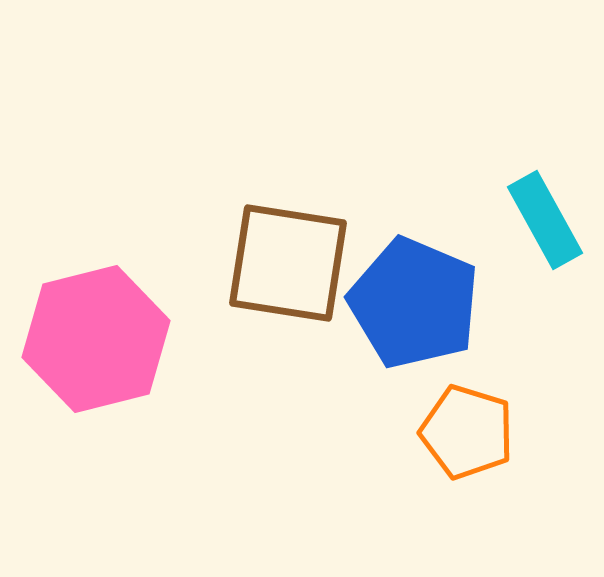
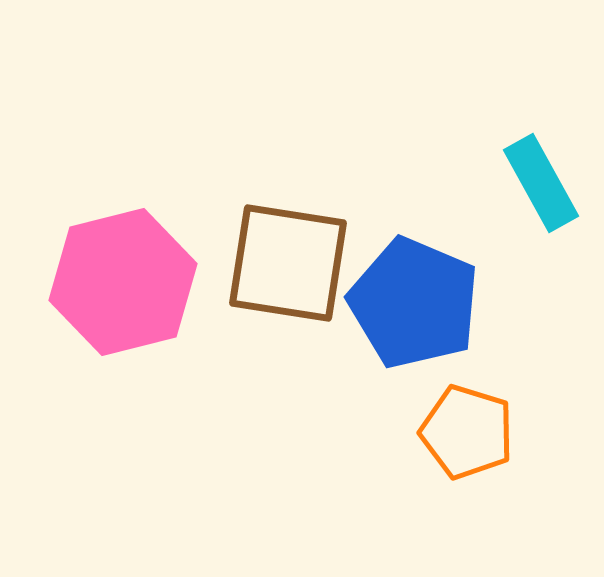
cyan rectangle: moved 4 px left, 37 px up
pink hexagon: moved 27 px right, 57 px up
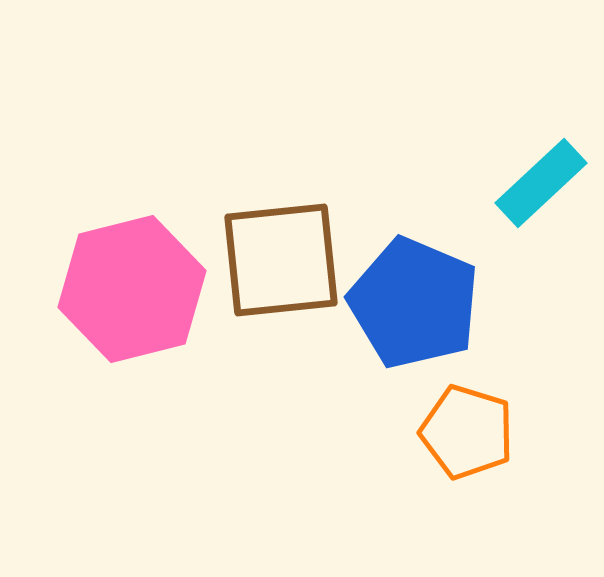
cyan rectangle: rotated 76 degrees clockwise
brown square: moved 7 px left, 3 px up; rotated 15 degrees counterclockwise
pink hexagon: moved 9 px right, 7 px down
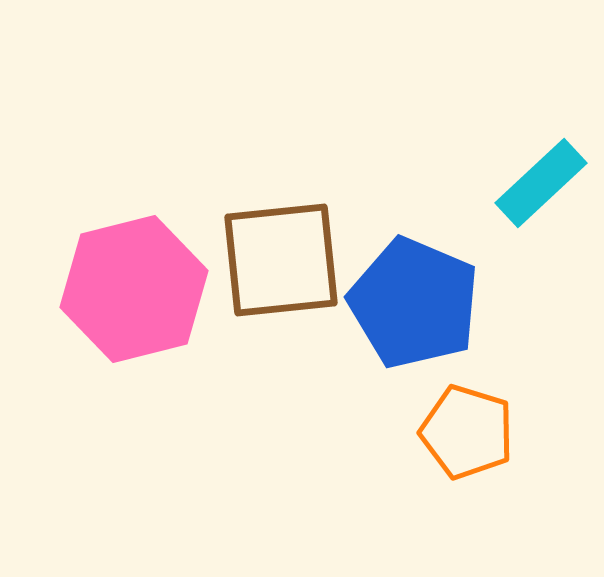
pink hexagon: moved 2 px right
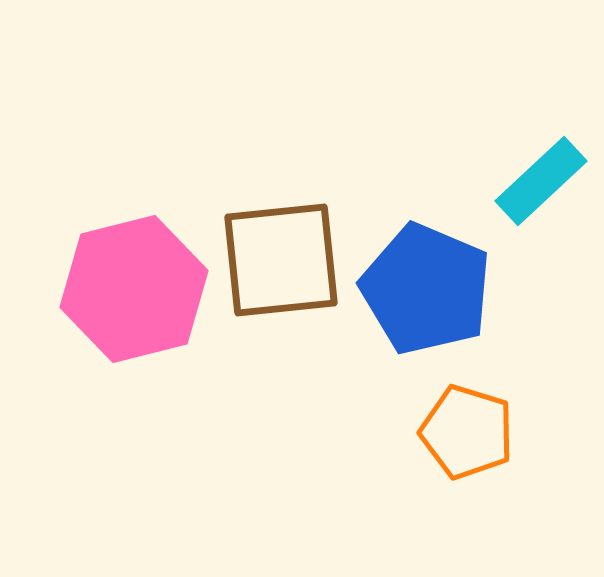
cyan rectangle: moved 2 px up
blue pentagon: moved 12 px right, 14 px up
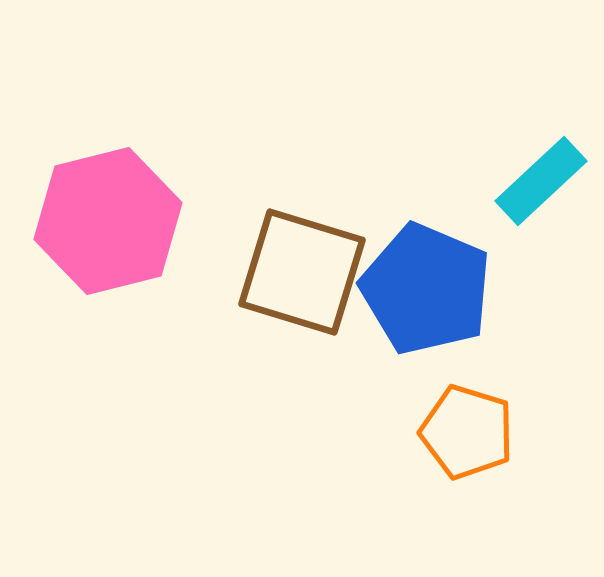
brown square: moved 21 px right, 12 px down; rotated 23 degrees clockwise
pink hexagon: moved 26 px left, 68 px up
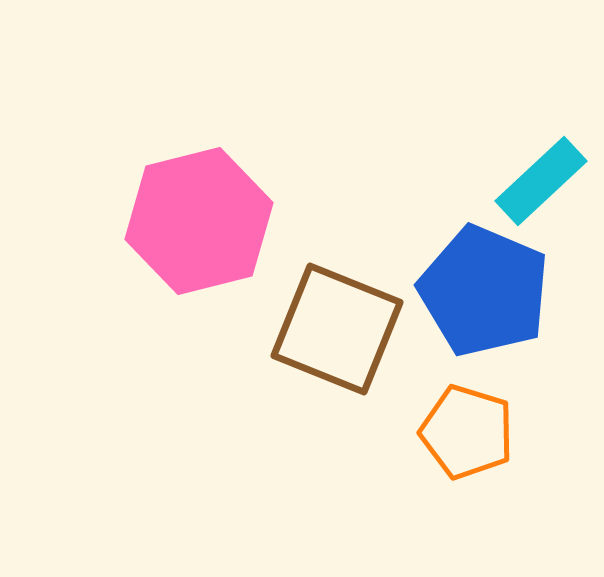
pink hexagon: moved 91 px right
brown square: moved 35 px right, 57 px down; rotated 5 degrees clockwise
blue pentagon: moved 58 px right, 2 px down
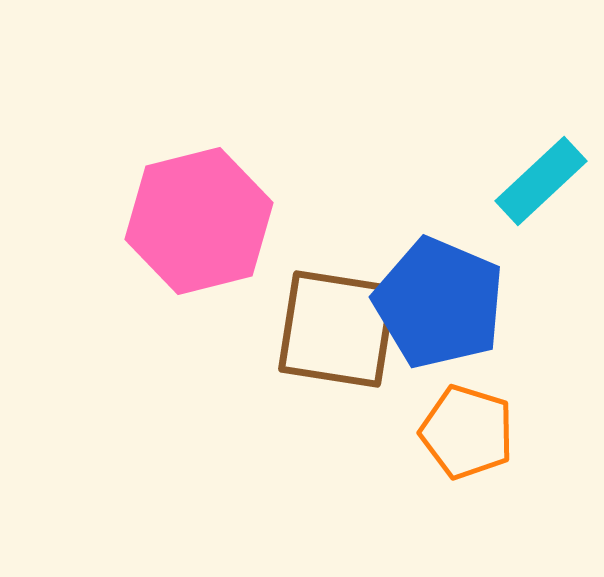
blue pentagon: moved 45 px left, 12 px down
brown square: rotated 13 degrees counterclockwise
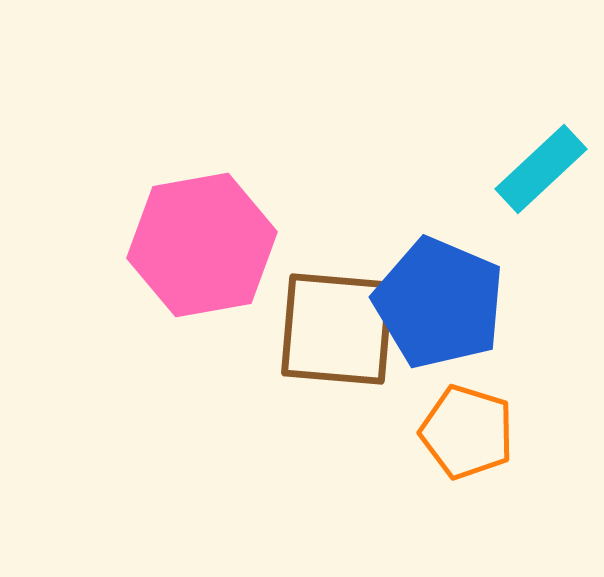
cyan rectangle: moved 12 px up
pink hexagon: moved 3 px right, 24 px down; rotated 4 degrees clockwise
brown square: rotated 4 degrees counterclockwise
